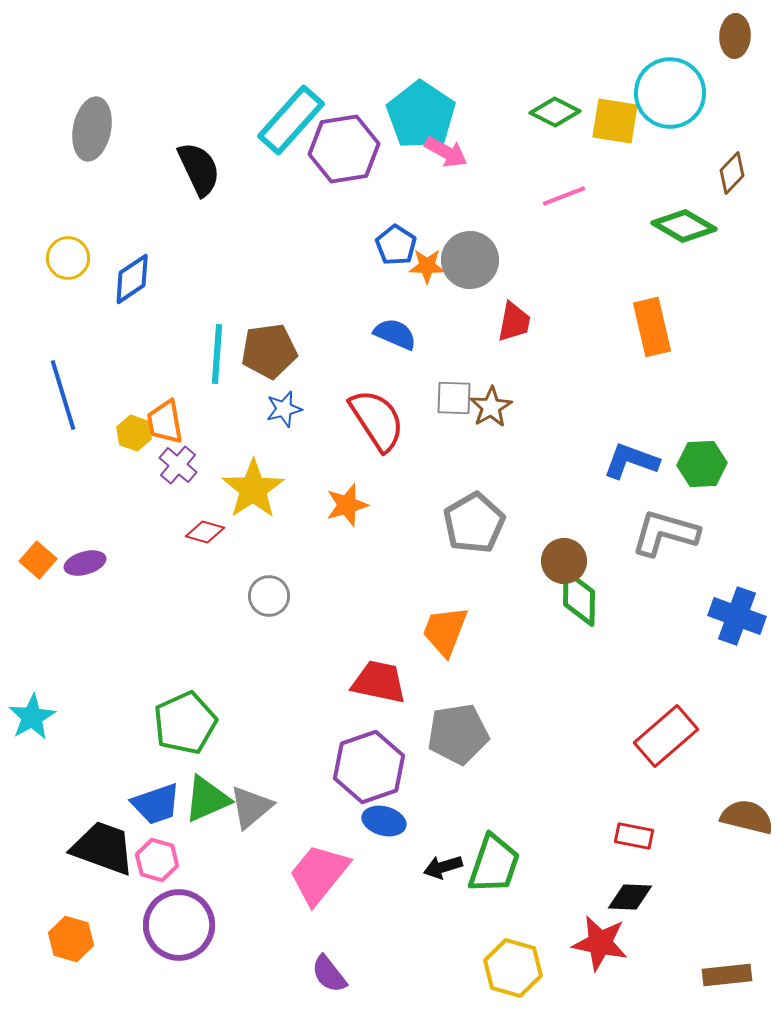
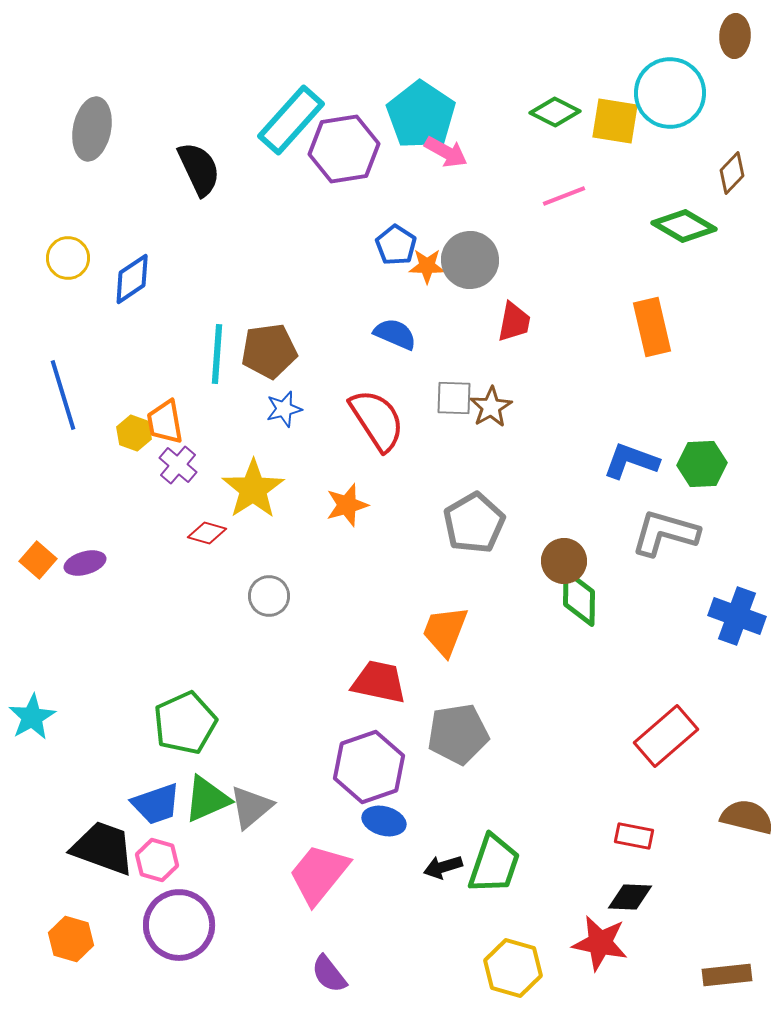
red diamond at (205, 532): moved 2 px right, 1 px down
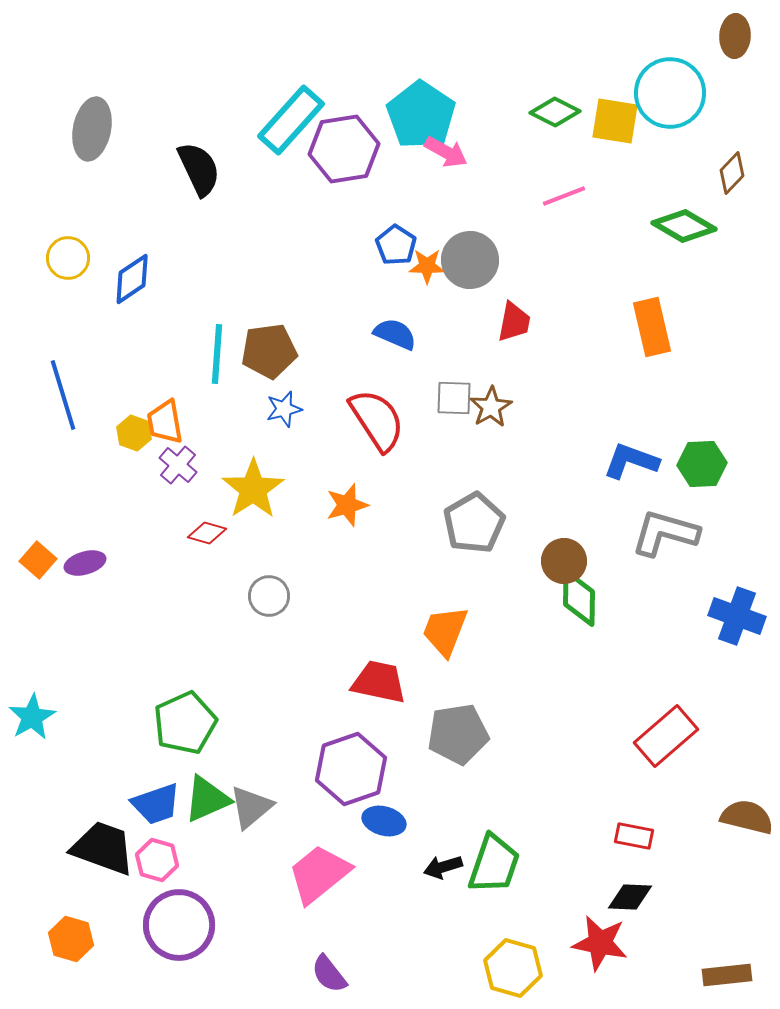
purple hexagon at (369, 767): moved 18 px left, 2 px down
pink trapezoid at (319, 874): rotated 12 degrees clockwise
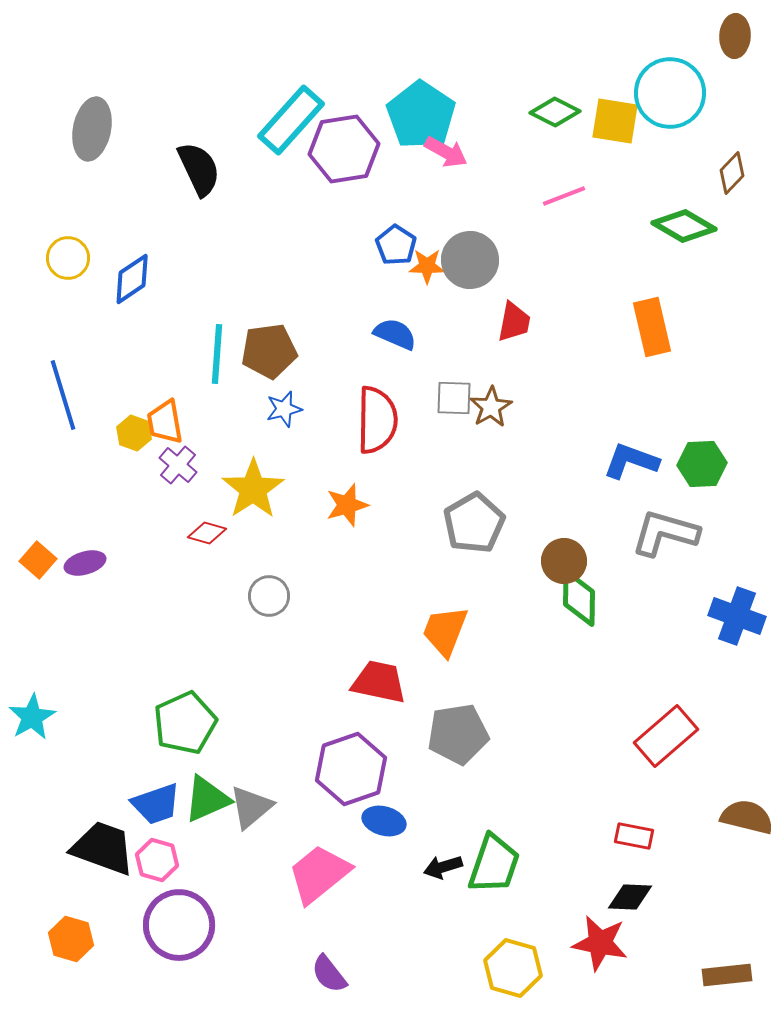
red semicircle at (377, 420): rotated 34 degrees clockwise
